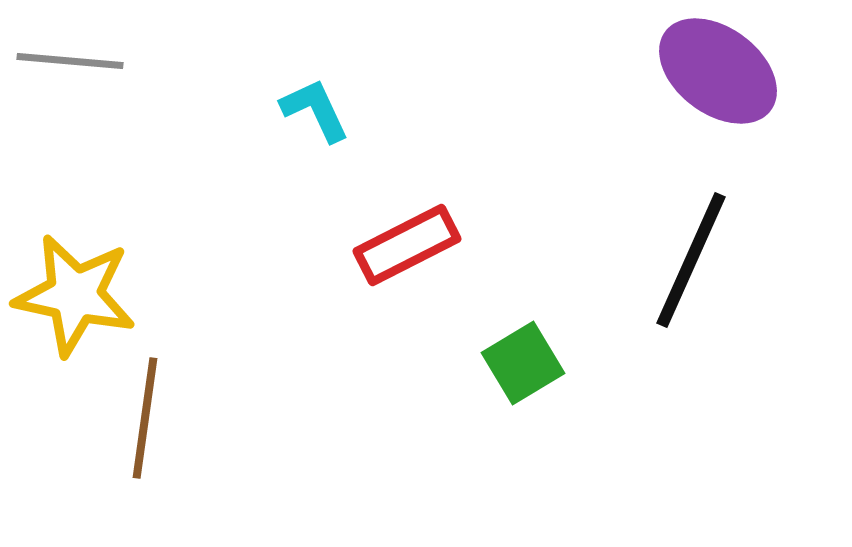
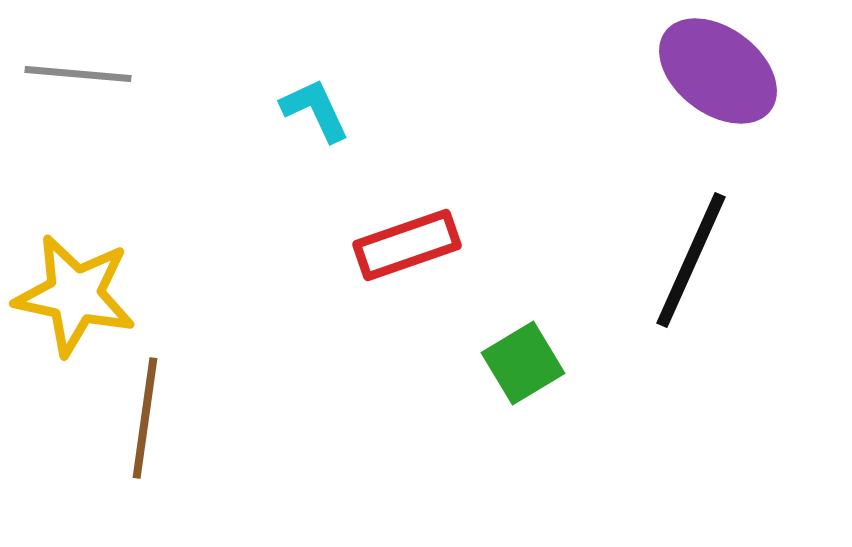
gray line: moved 8 px right, 13 px down
red rectangle: rotated 8 degrees clockwise
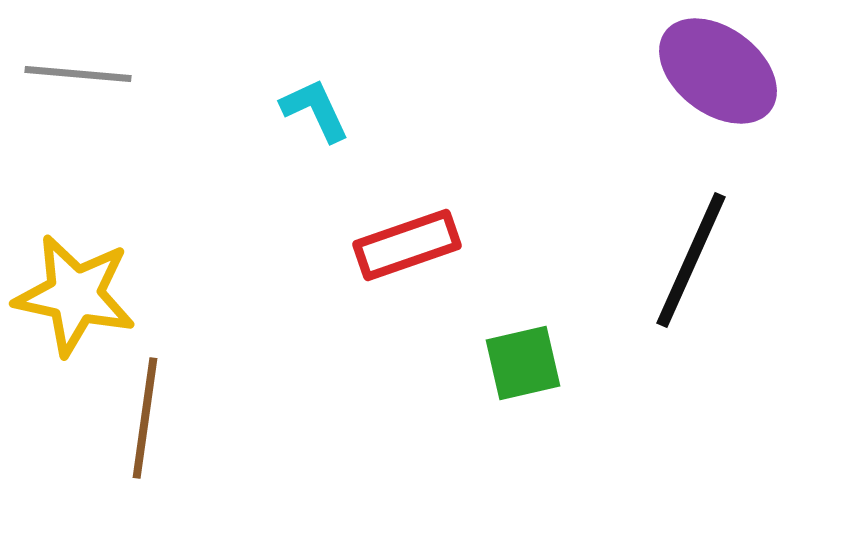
green square: rotated 18 degrees clockwise
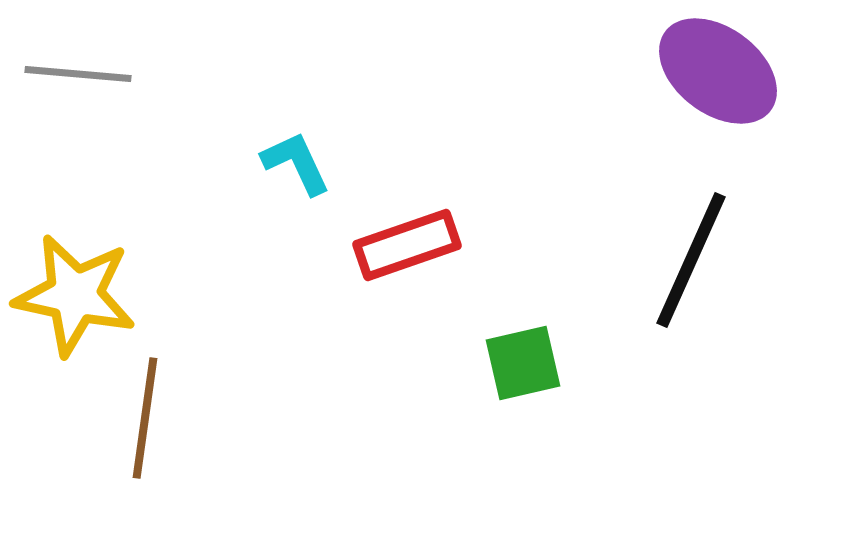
cyan L-shape: moved 19 px left, 53 px down
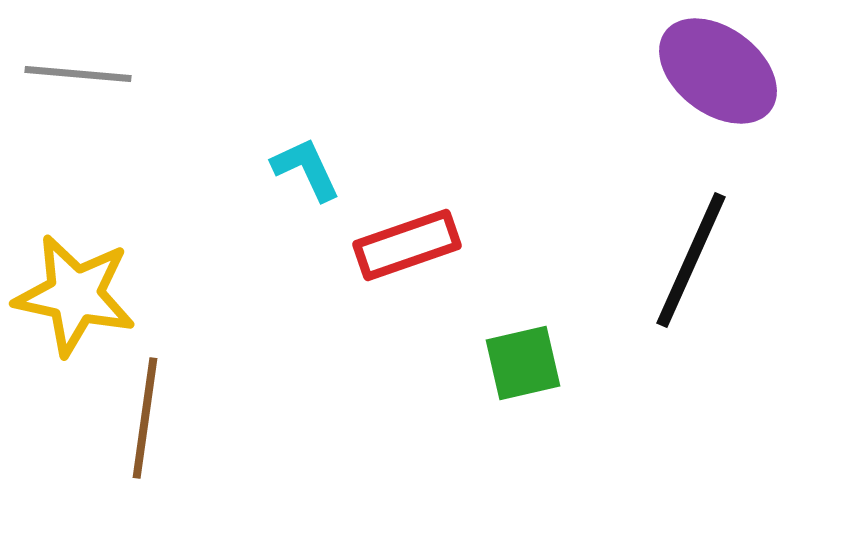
cyan L-shape: moved 10 px right, 6 px down
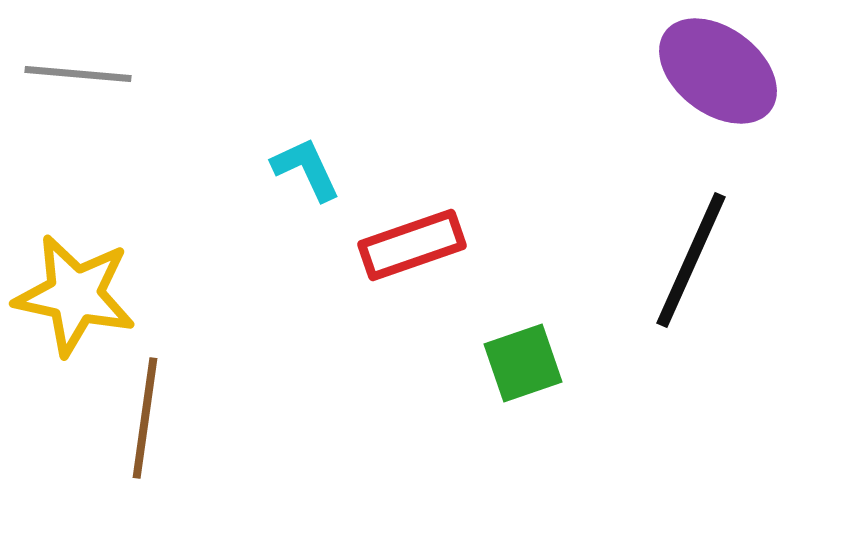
red rectangle: moved 5 px right
green square: rotated 6 degrees counterclockwise
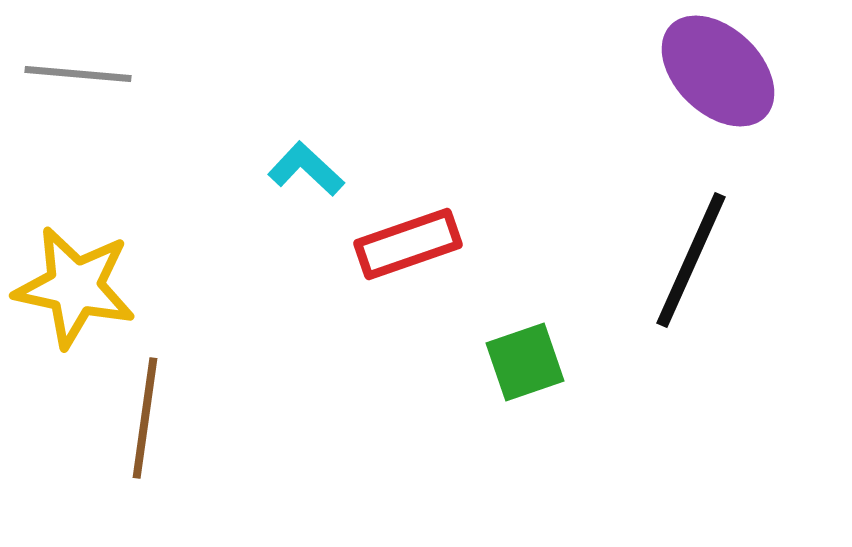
purple ellipse: rotated 7 degrees clockwise
cyan L-shape: rotated 22 degrees counterclockwise
red rectangle: moved 4 px left, 1 px up
yellow star: moved 8 px up
green square: moved 2 px right, 1 px up
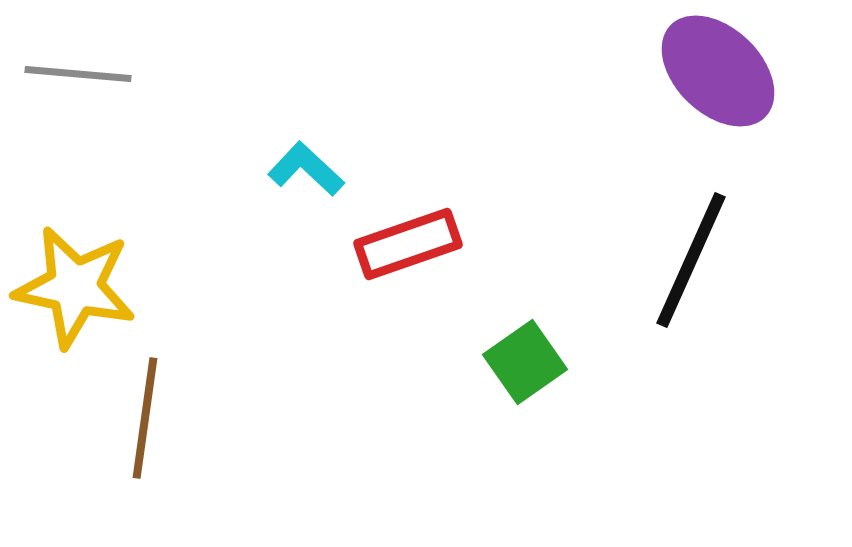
green square: rotated 16 degrees counterclockwise
